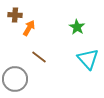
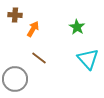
orange arrow: moved 4 px right, 1 px down
brown line: moved 1 px down
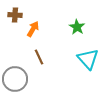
brown line: moved 1 px up; rotated 28 degrees clockwise
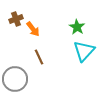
brown cross: moved 1 px right, 4 px down; rotated 24 degrees counterclockwise
orange arrow: rotated 112 degrees clockwise
cyan triangle: moved 4 px left, 8 px up; rotated 25 degrees clockwise
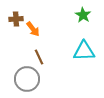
brown cross: rotated 16 degrees clockwise
green star: moved 6 px right, 12 px up
cyan triangle: rotated 45 degrees clockwise
gray circle: moved 12 px right
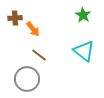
brown cross: moved 1 px left, 1 px up
cyan triangle: rotated 40 degrees clockwise
brown line: moved 2 px up; rotated 28 degrees counterclockwise
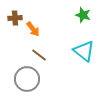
green star: rotated 14 degrees counterclockwise
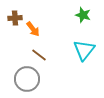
cyan triangle: moved 1 px up; rotated 30 degrees clockwise
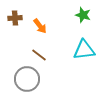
orange arrow: moved 7 px right, 3 px up
cyan triangle: rotated 45 degrees clockwise
